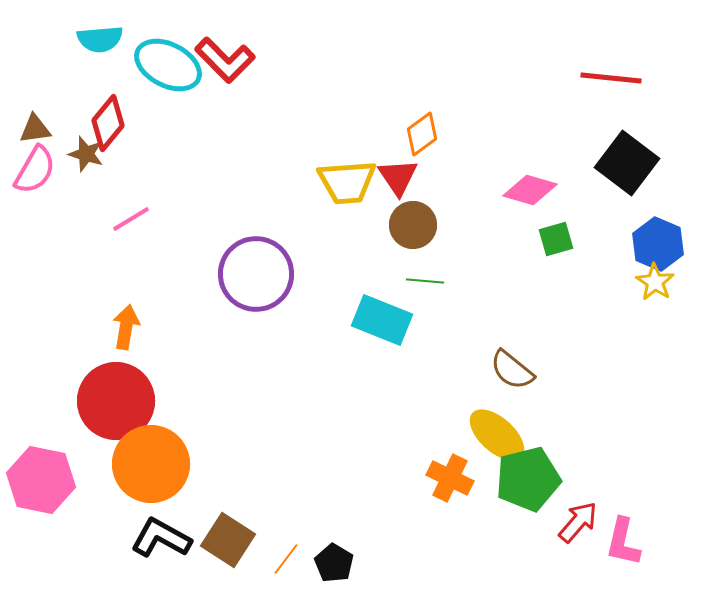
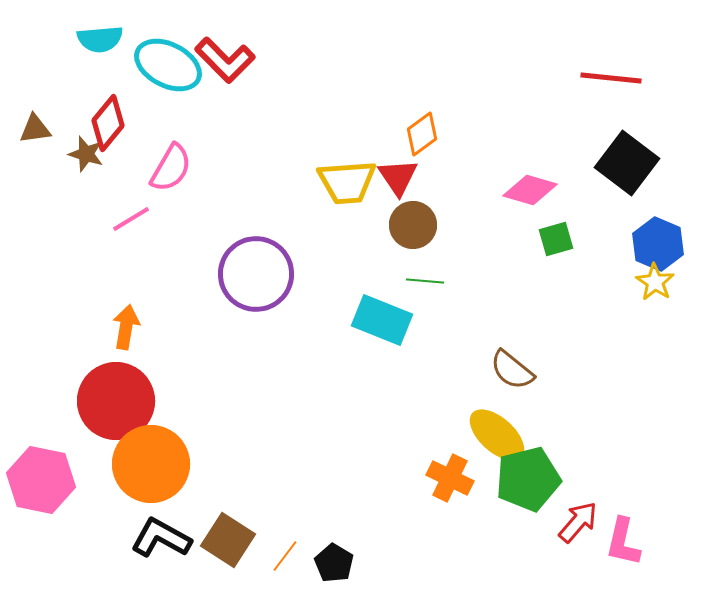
pink semicircle: moved 136 px right, 2 px up
orange line: moved 1 px left, 3 px up
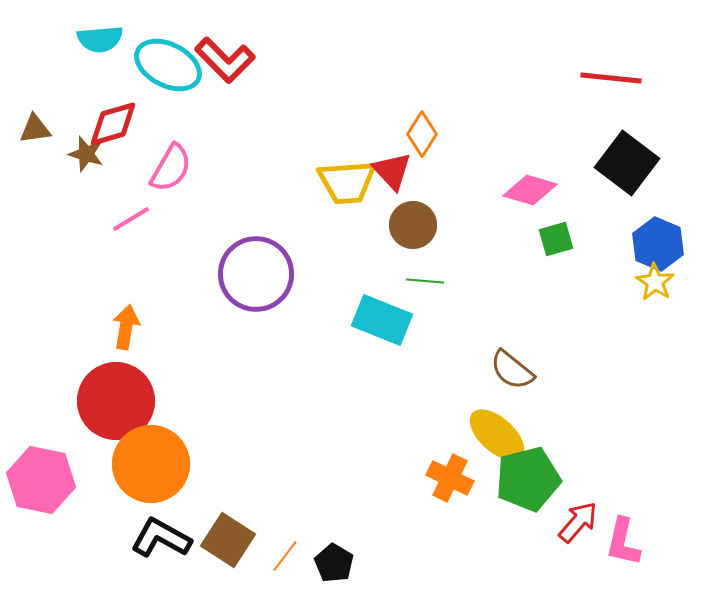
red diamond: moved 5 px right, 1 px down; rotated 34 degrees clockwise
orange diamond: rotated 21 degrees counterclockwise
red triangle: moved 6 px left, 6 px up; rotated 9 degrees counterclockwise
